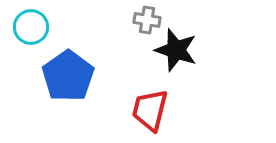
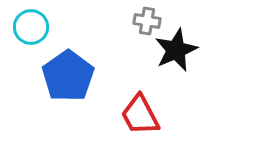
gray cross: moved 1 px down
black star: rotated 30 degrees clockwise
red trapezoid: moved 10 px left, 5 px down; rotated 42 degrees counterclockwise
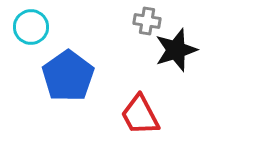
black star: rotated 6 degrees clockwise
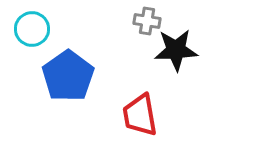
cyan circle: moved 1 px right, 2 px down
black star: rotated 15 degrees clockwise
red trapezoid: rotated 18 degrees clockwise
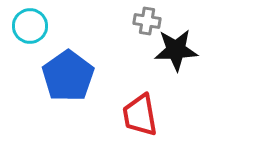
cyan circle: moved 2 px left, 3 px up
